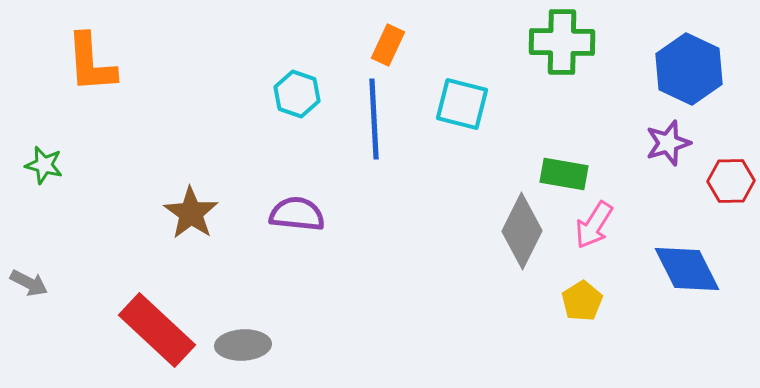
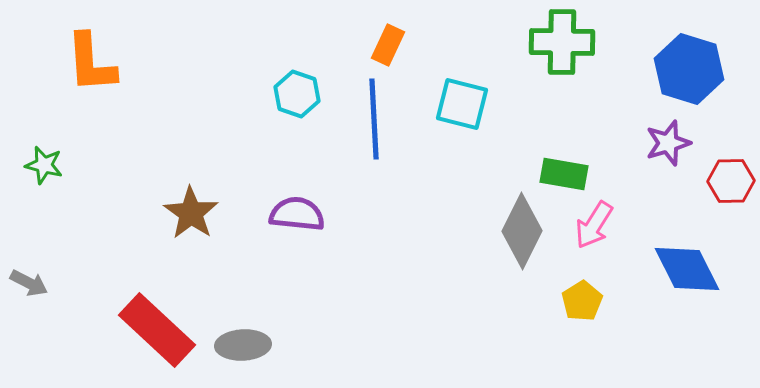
blue hexagon: rotated 8 degrees counterclockwise
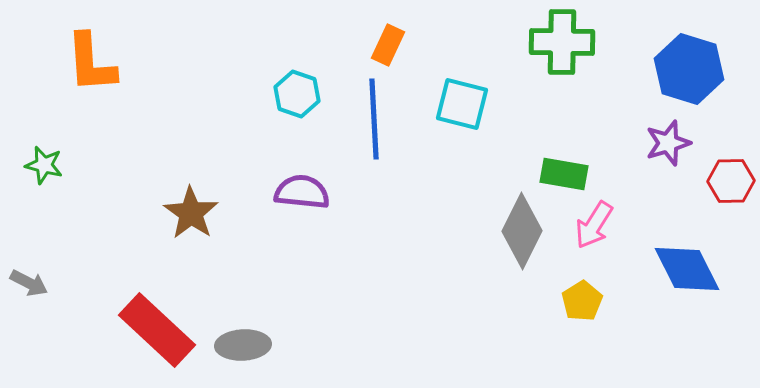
purple semicircle: moved 5 px right, 22 px up
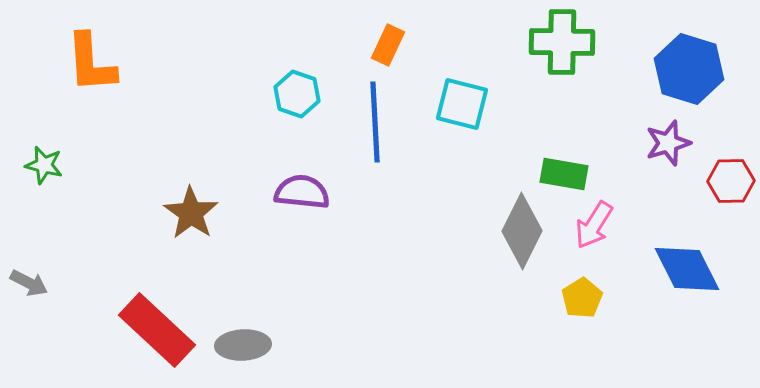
blue line: moved 1 px right, 3 px down
yellow pentagon: moved 3 px up
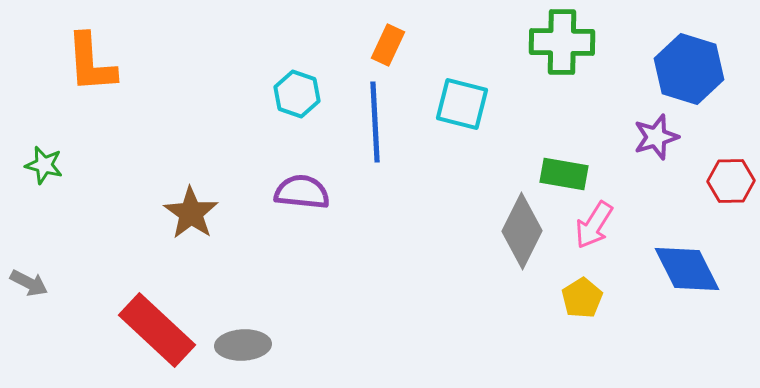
purple star: moved 12 px left, 6 px up
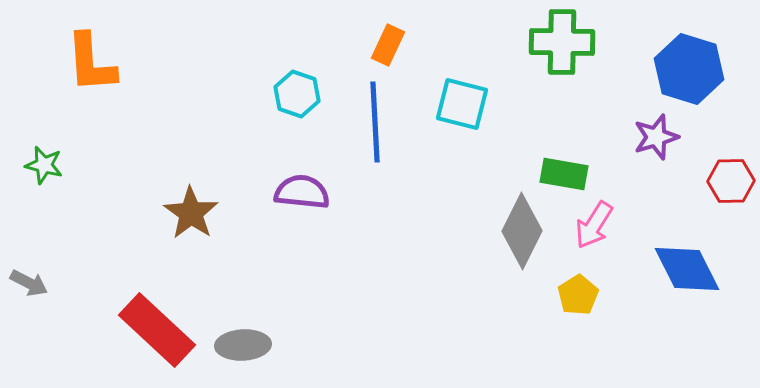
yellow pentagon: moved 4 px left, 3 px up
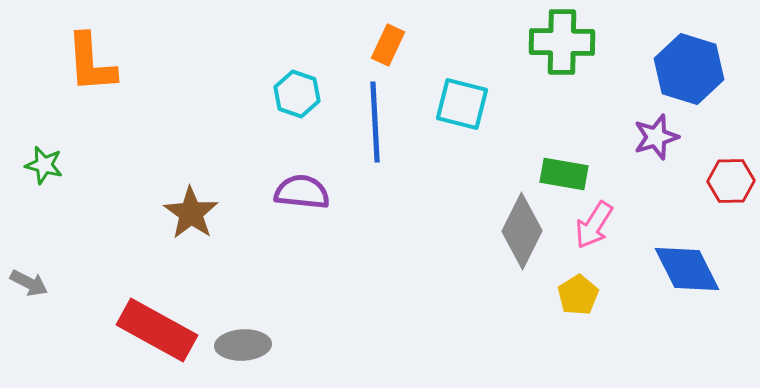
red rectangle: rotated 14 degrees counterclockwise
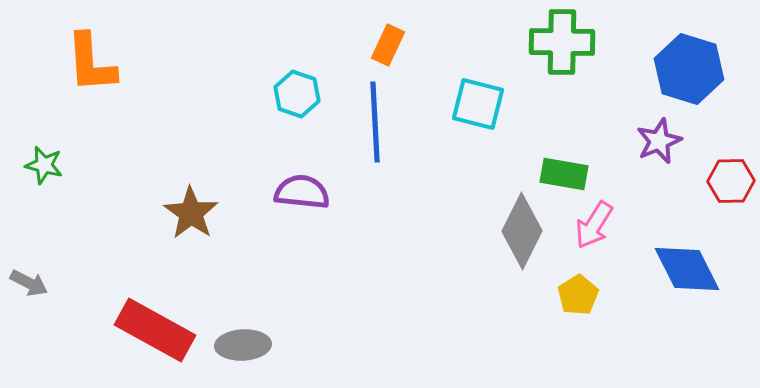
cyan square: moved 16 px right
purple star: moved 3 px right, 4 px down; rotated 6 degrees counterclockwise
red rectangle: moved 2 px left
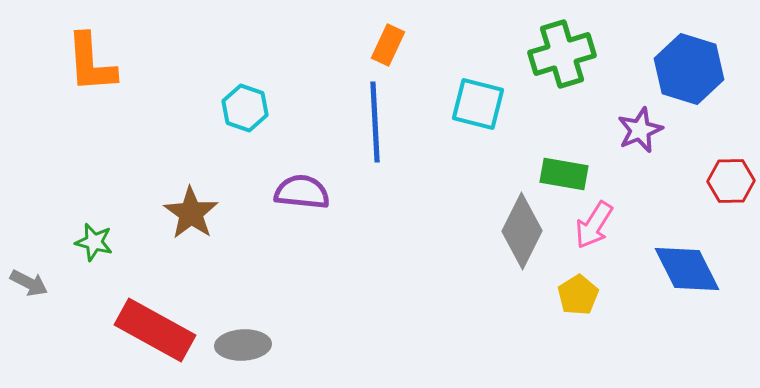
green cross: moved 12 px down; rotated 18 degrees counterclockwise
cyan hexagon: moved 52 px left, 14 px down
purple star: moved 19 px left, 11 px up
green star: moved 50 px right, 77 px down
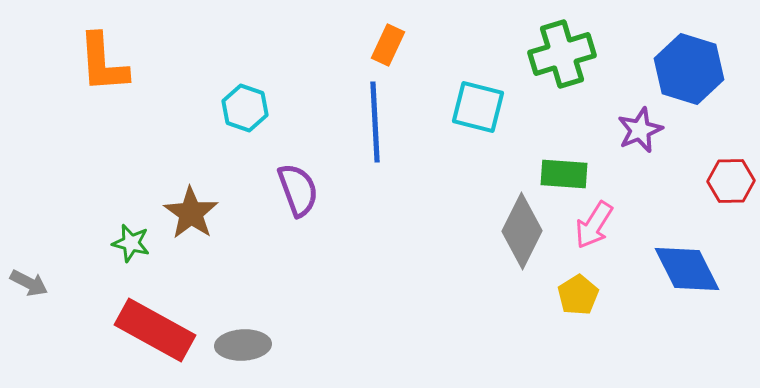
orange L-shape: moved 12 px right
cyan square: moved 3 px down
green rectangle: rotated 6 degrees counterclockwise
purple semicircle: moved 4 px left, 2 px up; rotated 64 degrees clockwise
green star: moved 37 px right, 1 px down
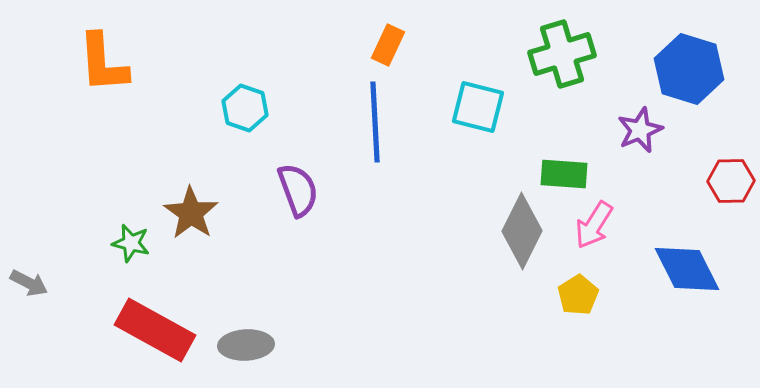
gray ellipse: moved 3 px right
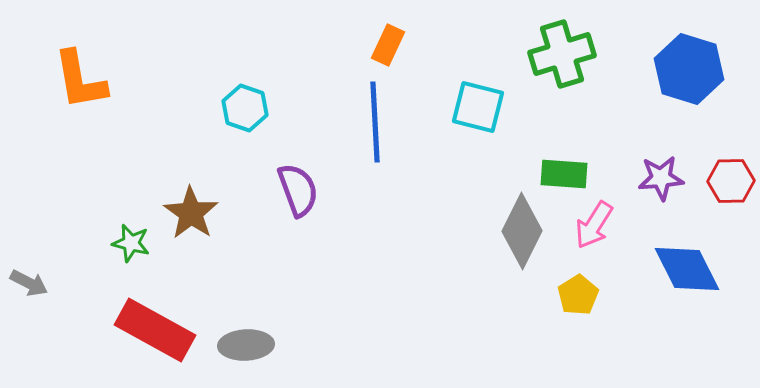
orange L-shape: moved 23 px left, 17 px down; rotated 6 degrees counterclockwise
purple star: moved 21 px right, 48 px down; rotated 18 degrees clockwise
